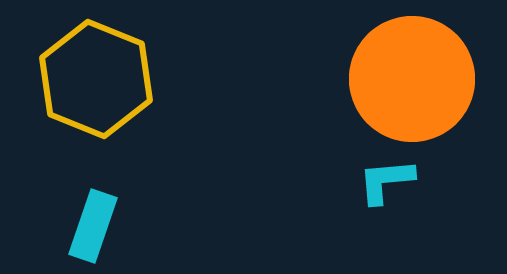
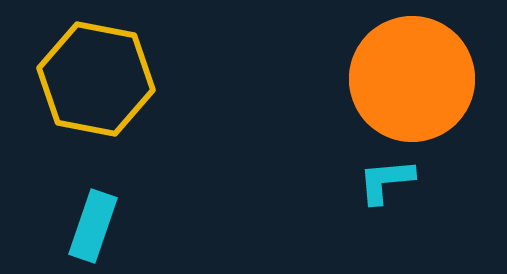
yellow hexagon: rotated 11 degrees counterclockwise
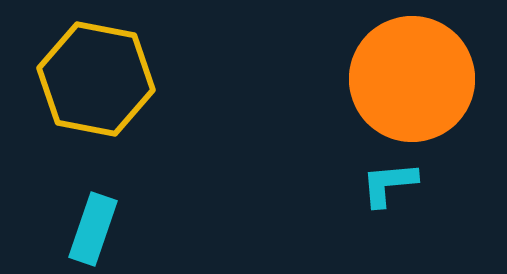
cyan L-shape: moved 3 px right, 3 px down
cyan rectangle: moved 3 px down
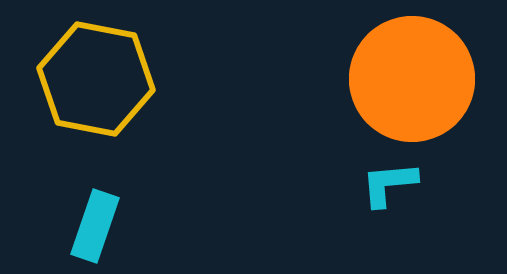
cyan rectangle: moved 2 px right, 3 px up
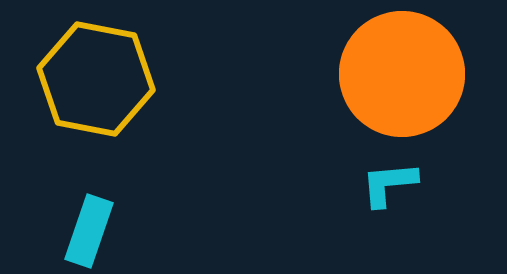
orange circle: moved 10 px left, 5 px up
cyan rectangle: moved 6 px left, 5 px down
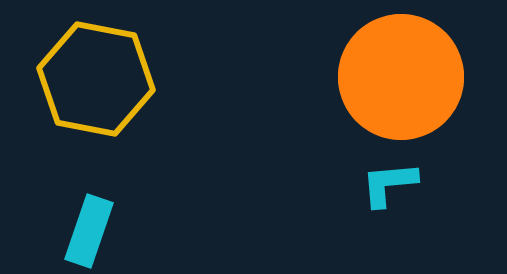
orange circle: moved 1 px left, 3 px down
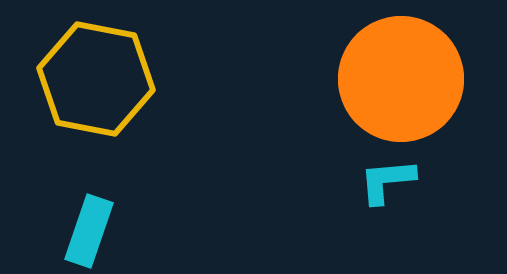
orange circle: moved 2 px down
cyan L-shape: moved 2 px left, 3 px up
